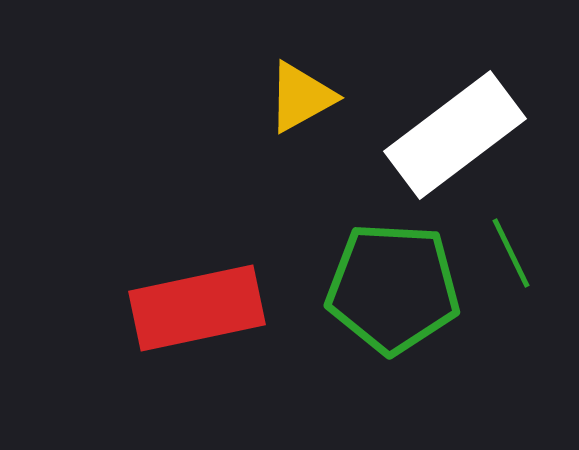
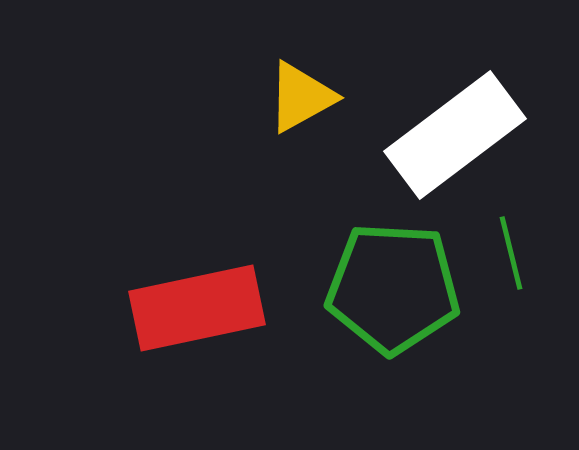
green line: rotated 12 degrees clockwise
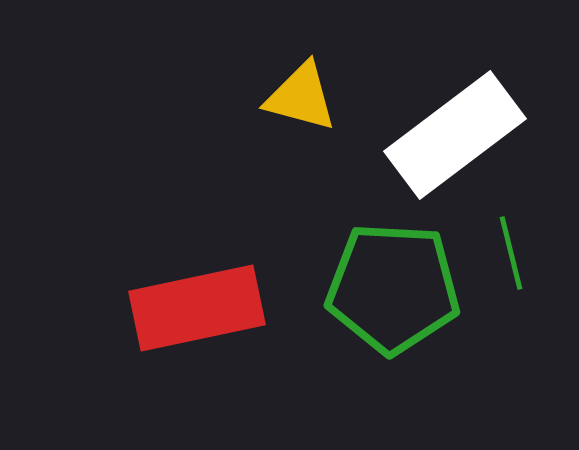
yellow triangle: rotated 44 degrees clockwise
